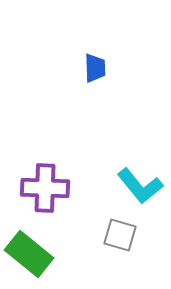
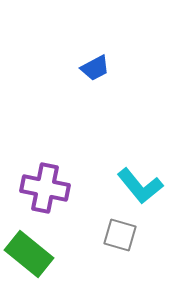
blue trapezoid: rotated 64 degrees clockwise
purple cross: rotated 9 degrees clockwise
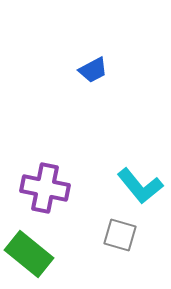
blue trapezoid: moved 2 px left, 2 px down
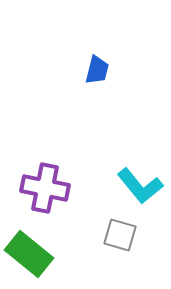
blue trapezoid: moved 4 px right; rotated 48 degrees counterclockwise
